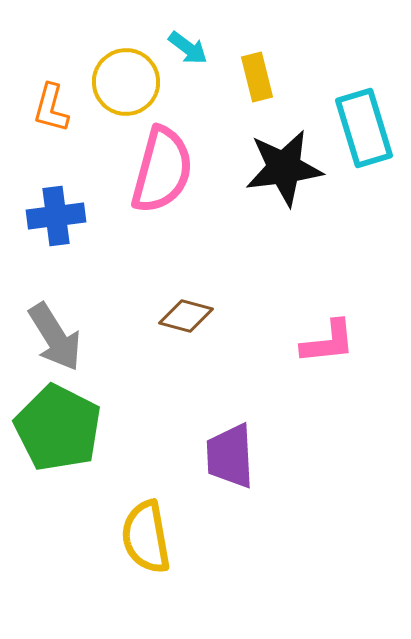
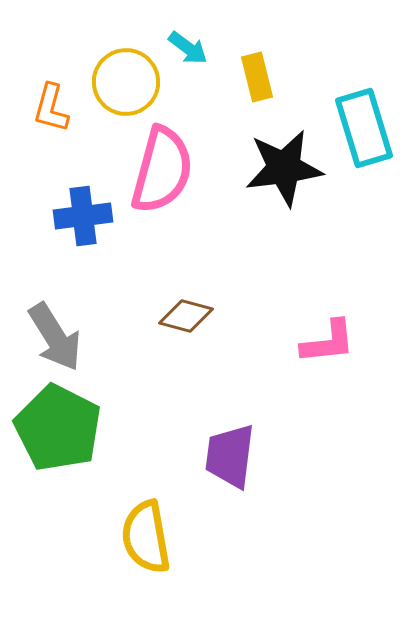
blue cross: moved 27 px right
purple trapezoid: rotated 10 degrees clockwise
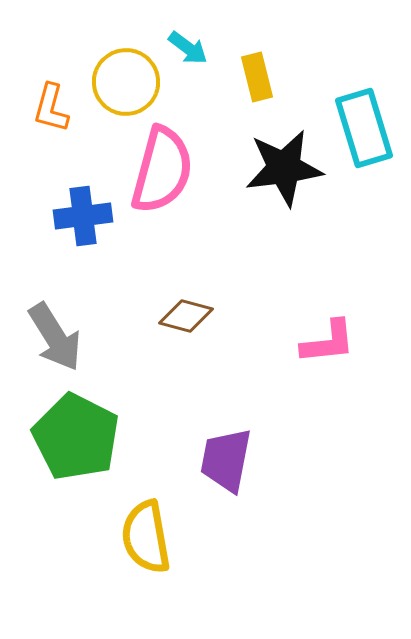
green pentagon: moved 18 px right, 9 px down
purple trapezoid: moved 4 px left, 4 px down; rotated 4 degrees clockwise
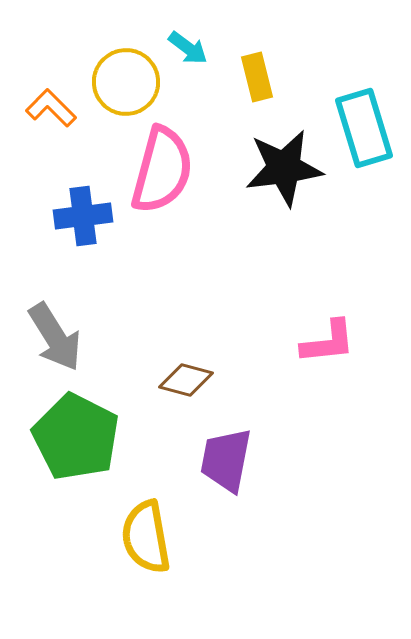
orange L-shape: rotated 120 degrees clockwise
brown diamond: moved 64 px down
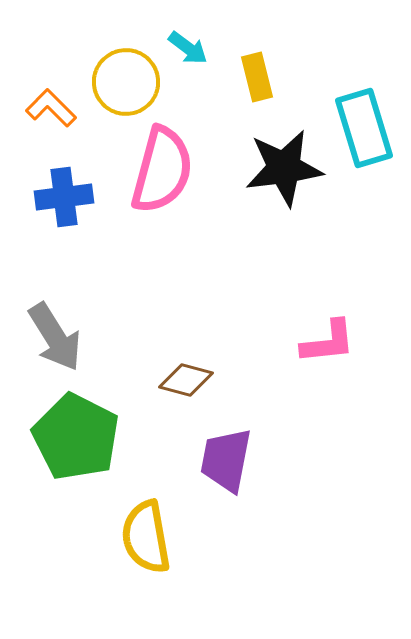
blue cross: moved 19 px left, 19 px up
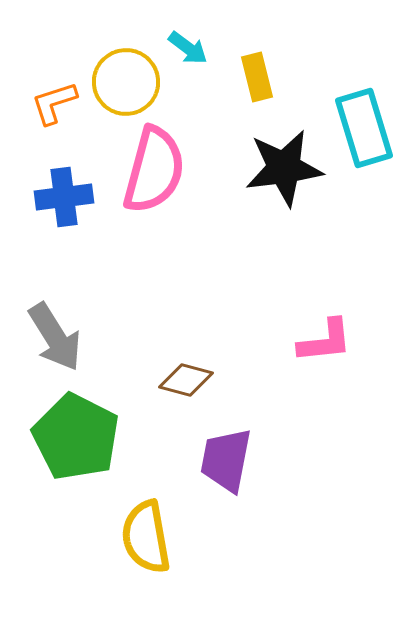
orange L-shape: moved 3 px right, 5 px up; rotated 63 degrees counterclockwise
pink semicircle: moved 8 px left
pink L-shape: moved 3 px left, 1 px up
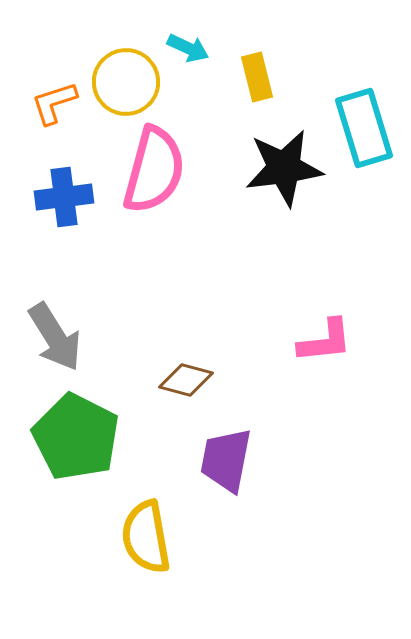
cyan arrow: rotated 12 degrees counterclockwise
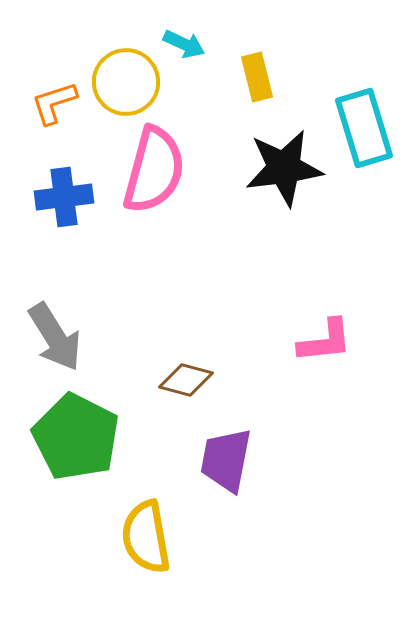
cyan arrow: moved 4 px left, 4 px up
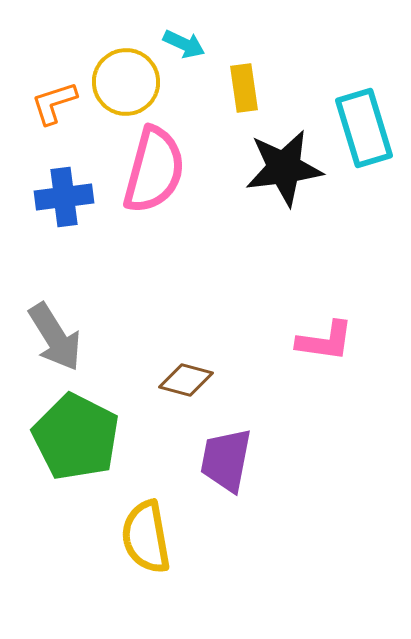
yellow rectangle: moved 13 px left, 11 px down; rotated 6 degrees clockwise
pink L-shape: rotated 14 degrees clockwise
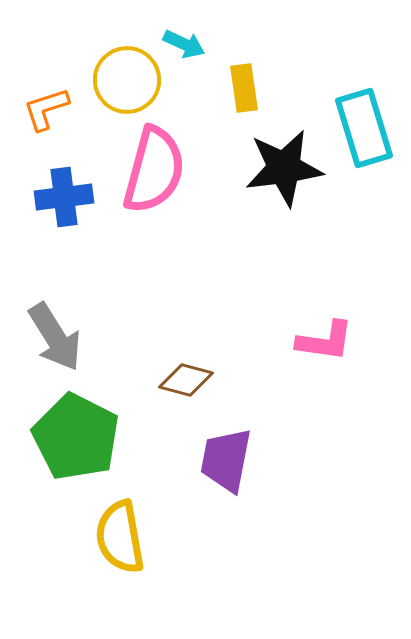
yellow circle: moved 1 px right, 2 px up
orange L-shape: moved 8 px left, 6 px down
yellow semicircle: moved 26 px left
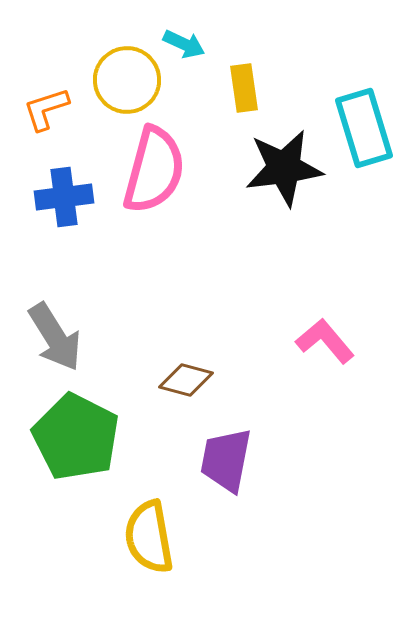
pink L-shape: rotated 138 degrees counterclockwise
yellow semicircle: moved 29 px right
